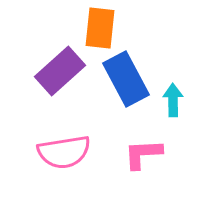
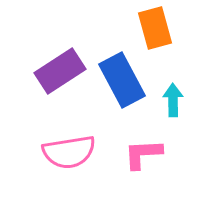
orange rectangle: moved 55 px right; rotated 21 degrees counterclockwise
purple rectangle: rotated 9 degrees clockwise
blue rectangle: moved 4 px left, 1 px down
pink semicircle: moved 5 px right
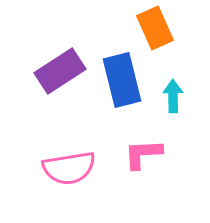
orange rectangle: rotated 9 degrees counterclockwise
blue rectangle: rotated 14 degrees clockwise
cyan arrow: moved 4 px up
pink semicircle: moved 16 px down
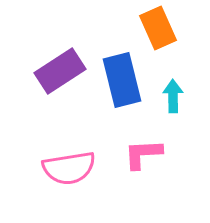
orange rectangle: moved 3 px right
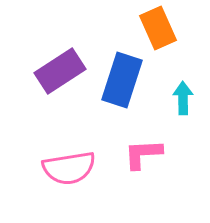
blue rectangle: rotated 32 degrees clockwise
cyan arrow: moved 10 px right, 2 px down
